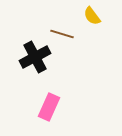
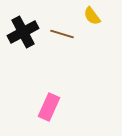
black cross: moved 12 px left, 25 px up
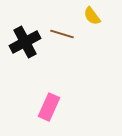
black cross: moved 2 px right, 10 px down
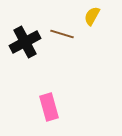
yellow semicircle: rotated 66 degrees clockwise
pink rectangle: rotated 40 degrees counterclockwise
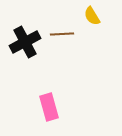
yellow semicircle: rotated 60 degrees counterclockwise
brown line: rotated 20 degrees counterclockwise
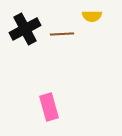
yellow semicircle: rotated 60 degrees counterclockwise
black cross: moved 13 px up
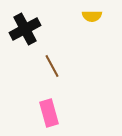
brown line: moved 10 px left, 32 px down; rotated 65 degrees clockwise
pink rectangle: moved 6 px down
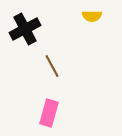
pink rectangle: rotated 32 degrees clockwise
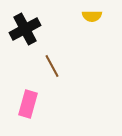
pink rectangle: moved 21 px left, 9 px up
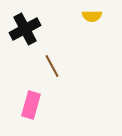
pink rectangle: moved 3 px right, 1 px down
